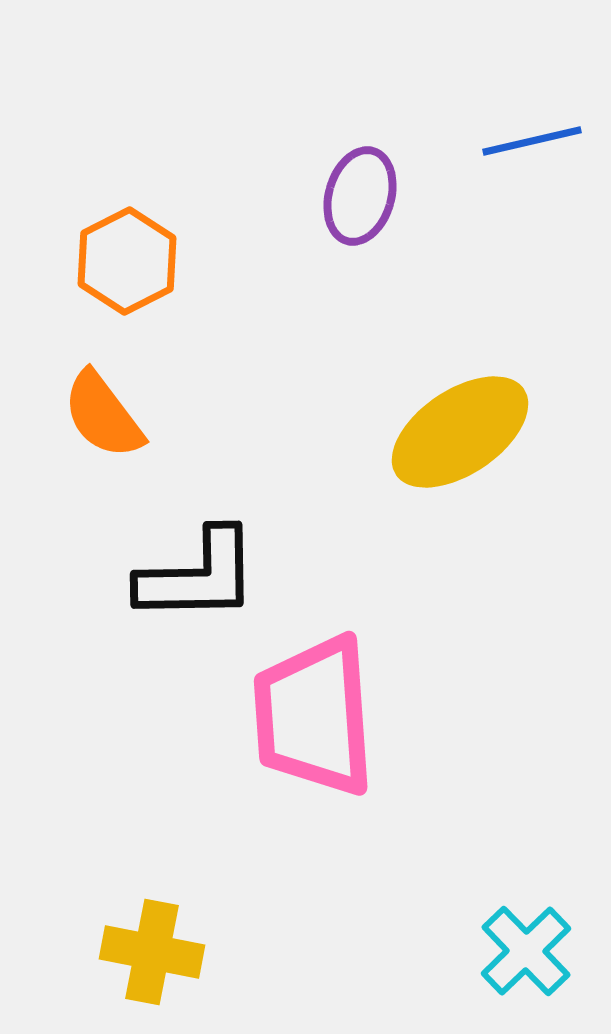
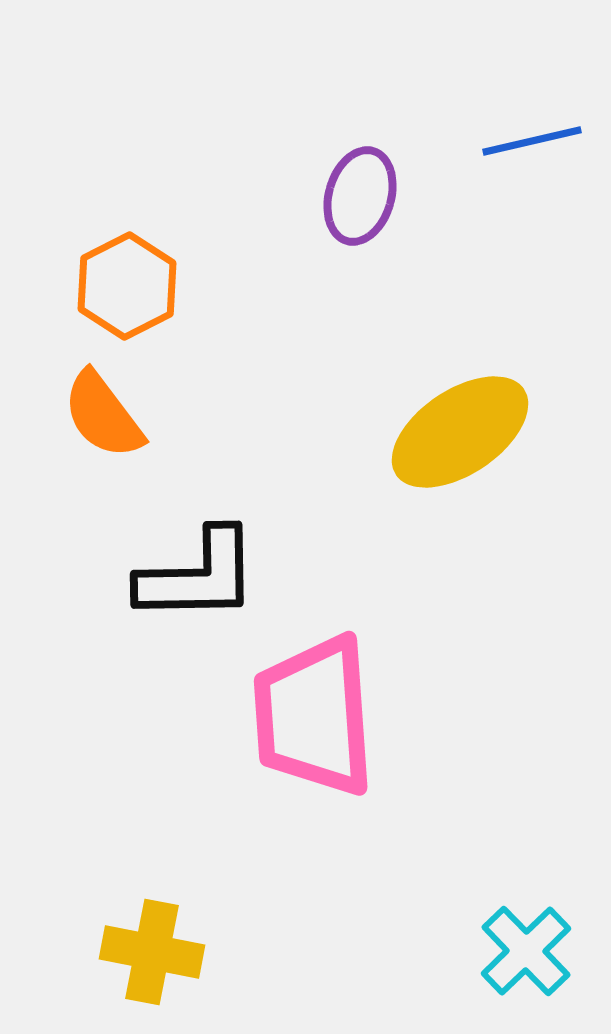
orange hexagon: moved 25 px down
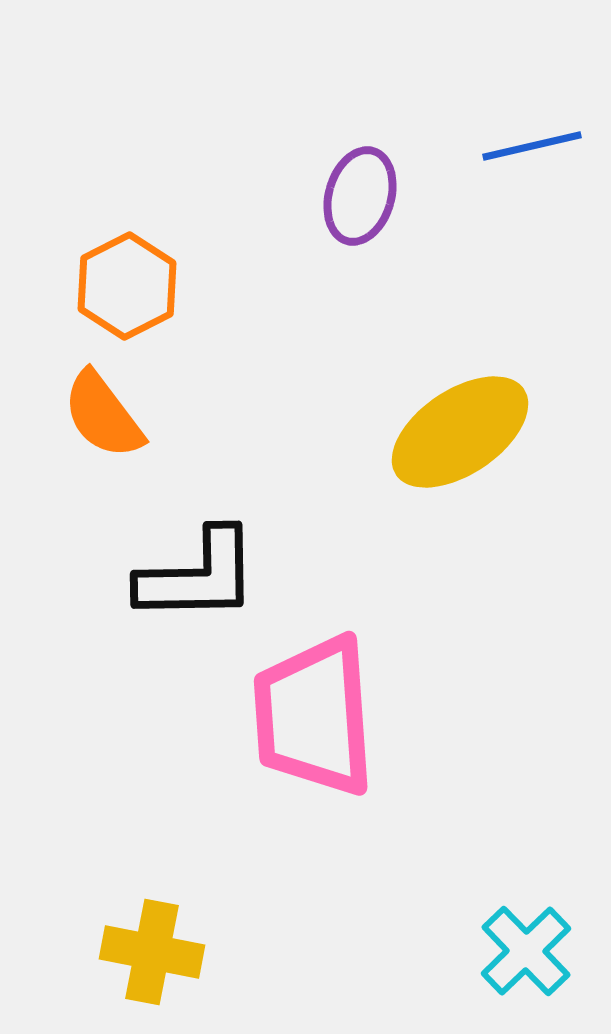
blue line: moved 5 px down
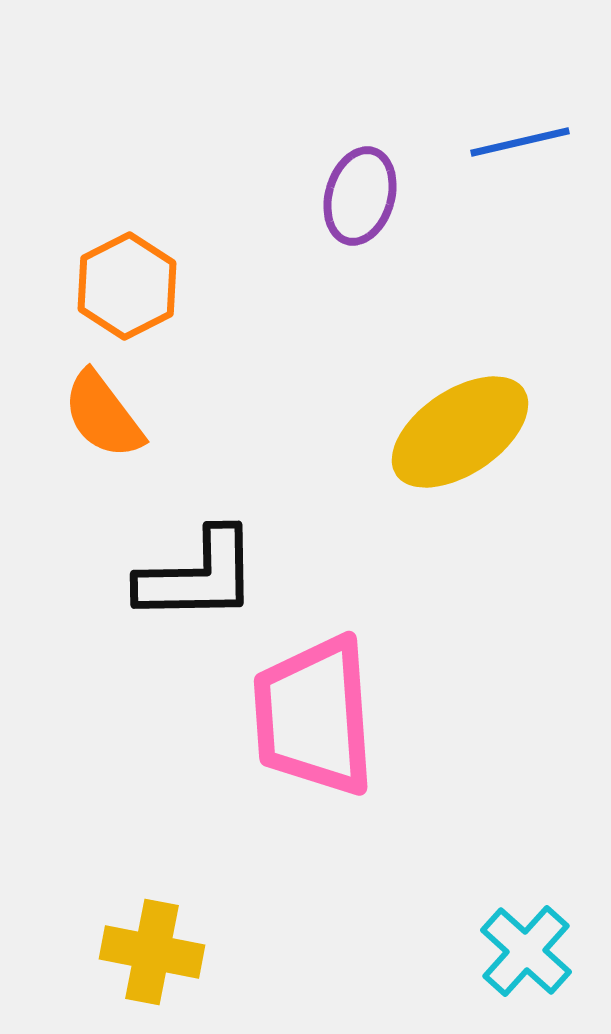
blue line: moved 12 px left, 4 px up
cyan cross: rotated 4 degrees counterclockwise
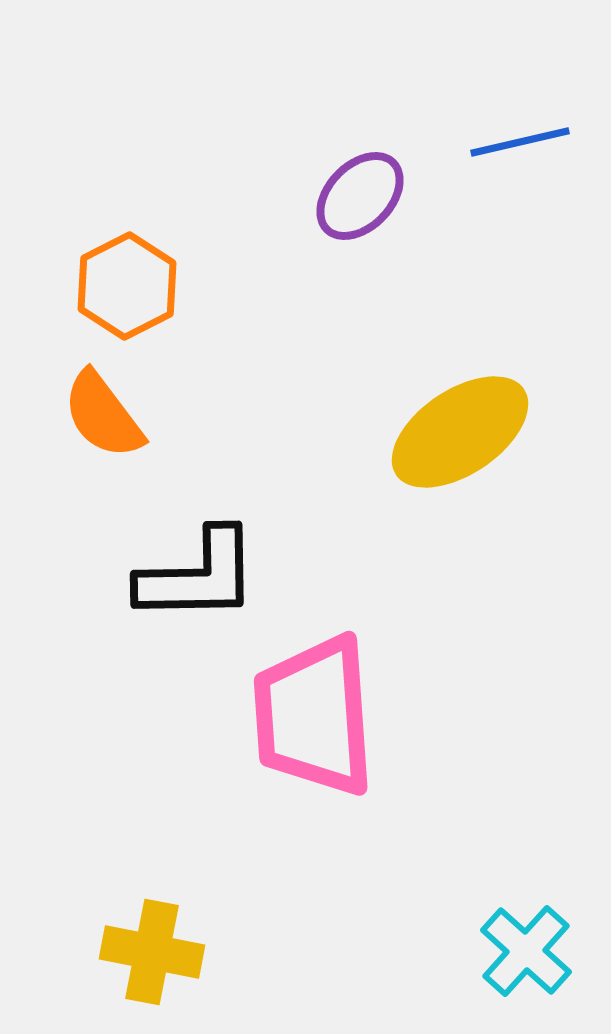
purple ellipse: rotated 28 degrees clockwise
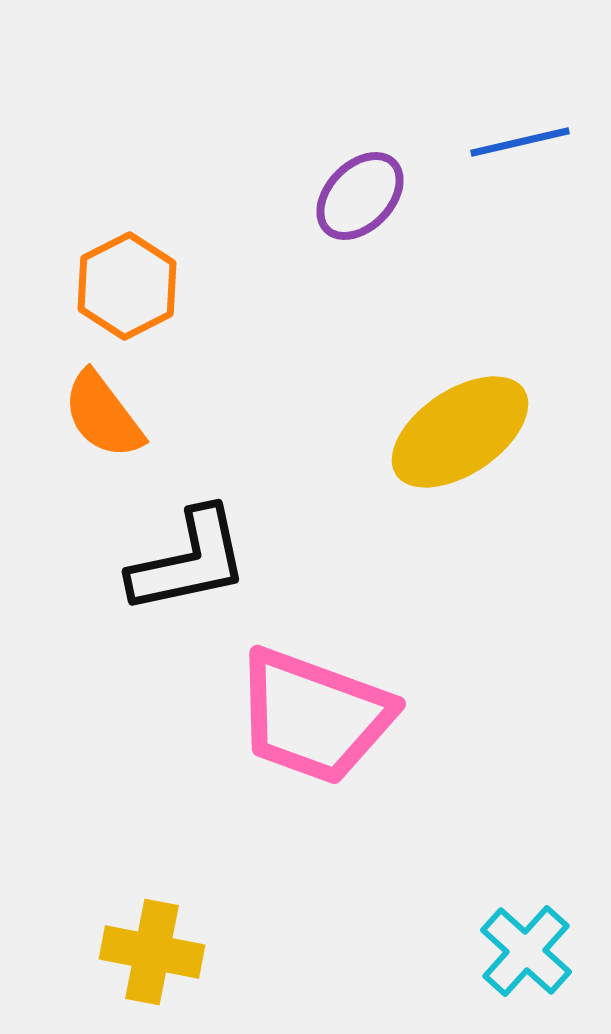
black L-shape: moved 9 px left, 15 px up; rotated 11 degrees counterclockwise
pink trapezoid: rotated 66 degrees counterclockwise
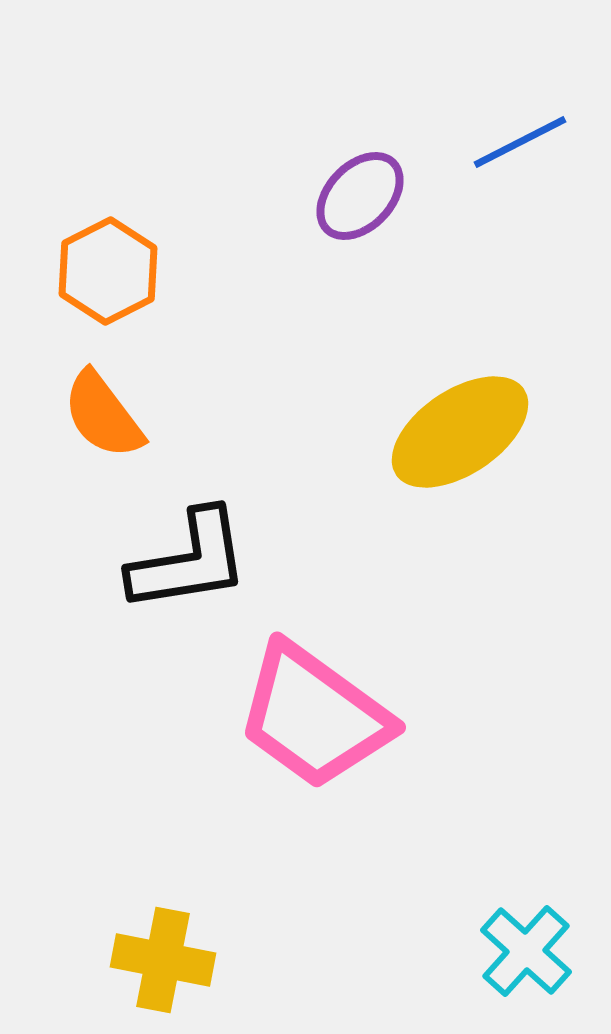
blue line: rotated 14 degrees counterclockwise
orange hexagon: moved 19 px left, 15 px up
black L-shape: rotated 3 degrees clockwise
pink trapezoid: rotated 16 degrees clockwise
yellow cross: moved 11 px right, 8 px down
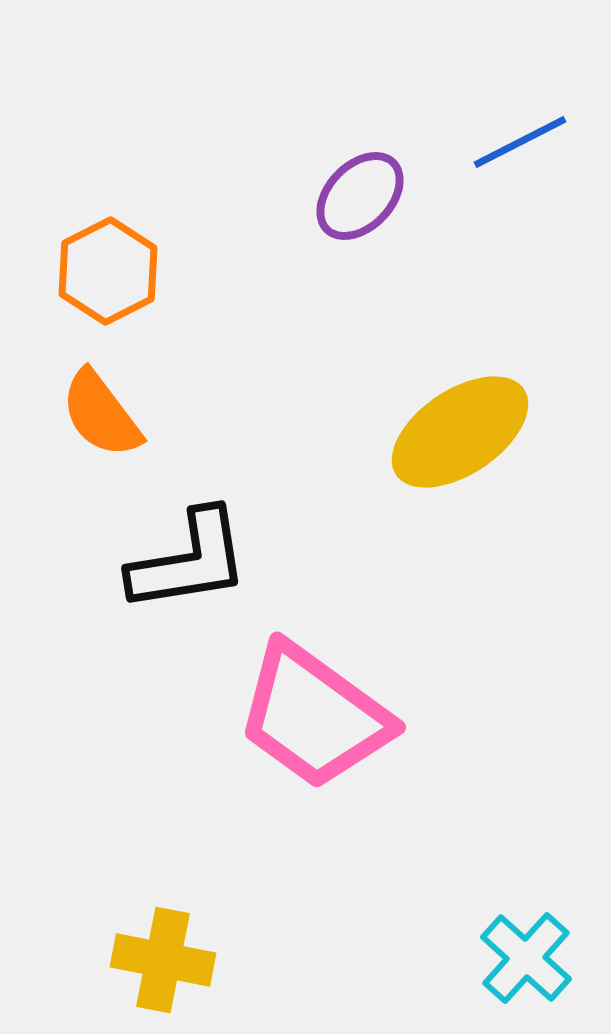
orange semicircle: moved 2 px left, 1 px up
cyan cross: moved 7 px down
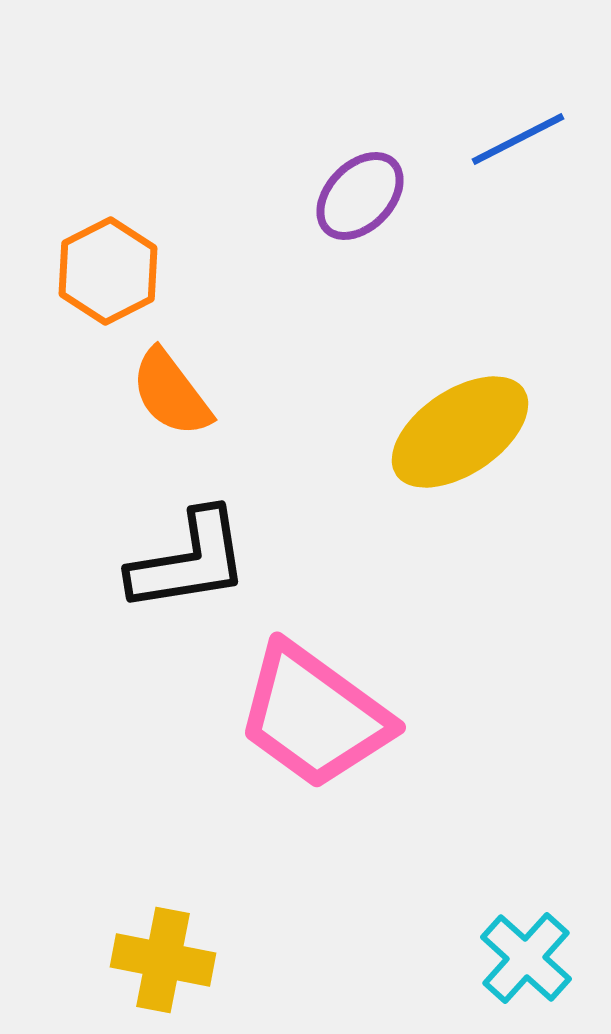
blue line: moved 2 px left, 3 px up
orange semicircle: moved 70 px right, 21 px up
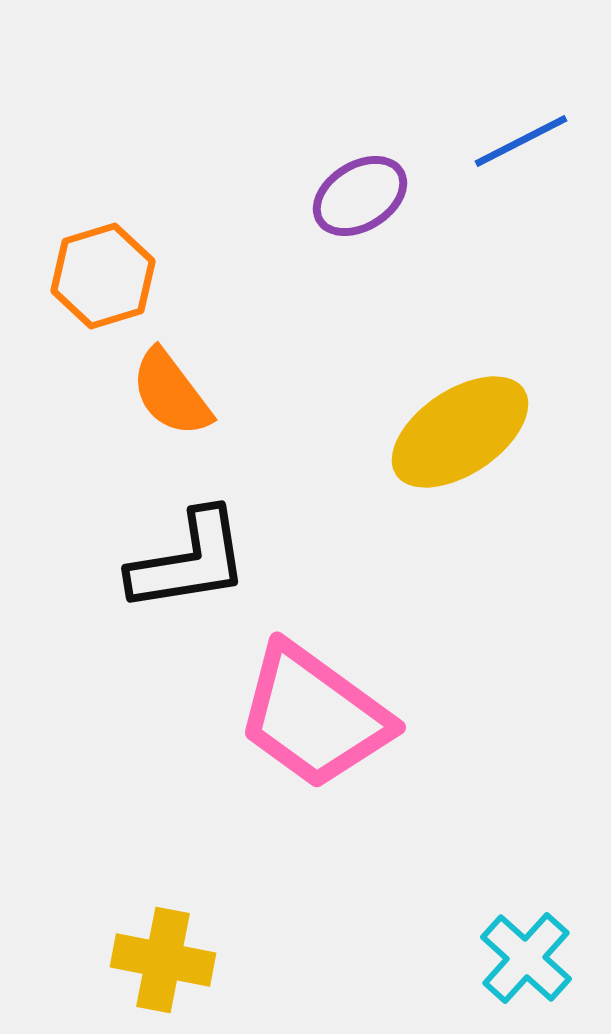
blue line: moved 3 px right, 2 px down
purple ellipse: rotated 14 degrees clockwise
orange hexagon: moved 5 px left, 5 px down; rotated 10 degrees clockwise
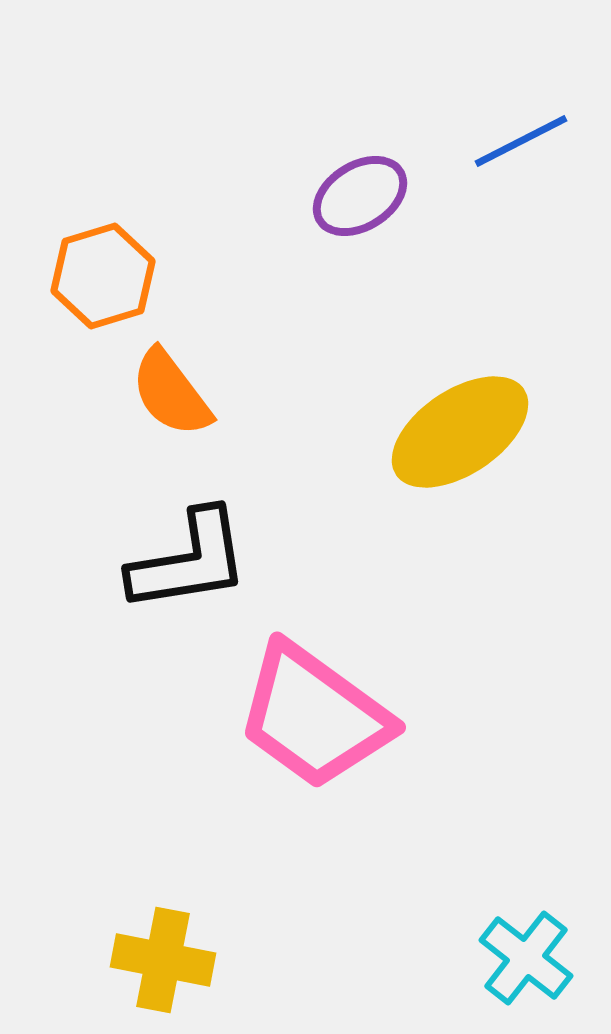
cyan cross: rotated 4 degrees counterclockwise
